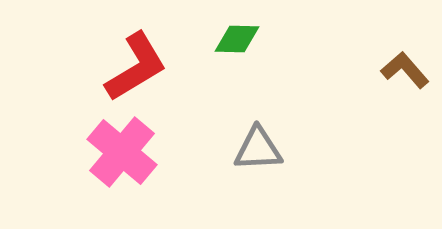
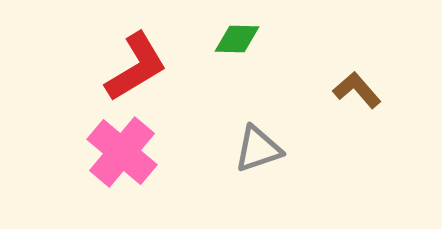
brown L-shape: moved 48 px left, 20 px down
gray triangle: rotated 16 degrees counterclockwise
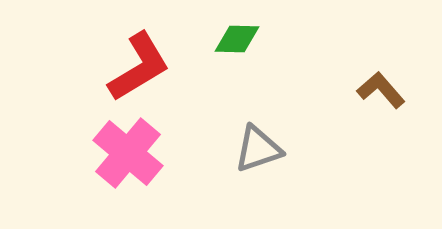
red L-shape: moved 3 px right
brown L-shape: moved 24 px right
pink cross: moved 6 px right, 1 px down
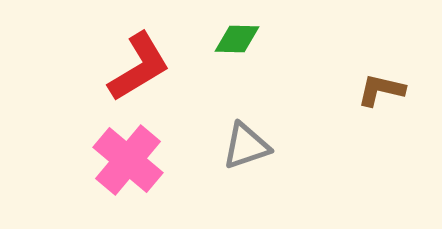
brown L-shape: rotated 36 degrees counterclockwise
gray triangle: moved 12 px left, 3 px up
pink cross: moved 7 px down
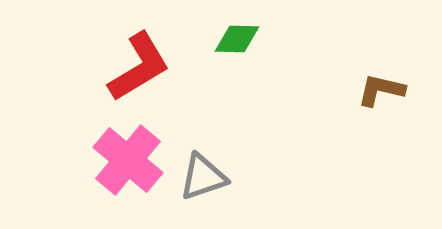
gray triangle: moved 43 px left, 31 px down
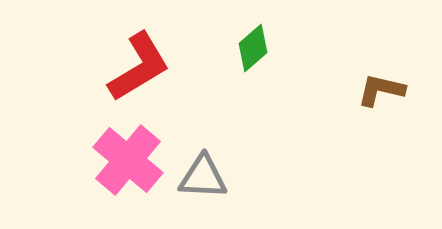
green diamond: moved 16 px right, 9 px down; rotated 42 degrees counterclockwise
gray triangle: rotated 22 degrees clockwise
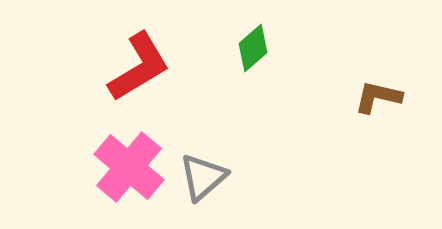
brown L-shape: moved 3 px left, 7 px down
pink cross: moved 1 px right, 7 px down
gray triangle: rotated 44 degrees counterclockwise
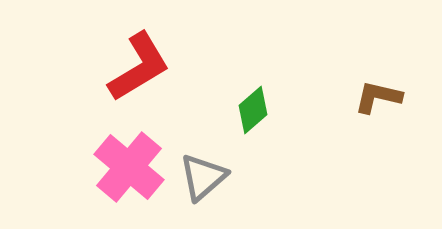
green diamond: moved 62 px down
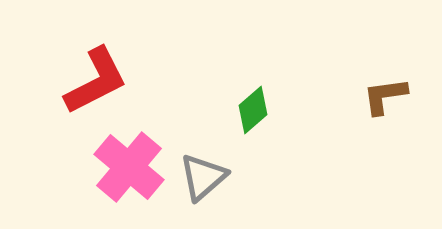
red L-shape: moved 43 px left, 14 px down; rotated 4 degrees clockwise
brown L-shape: moved 7 px right, 1 px up; rotated 21 degrees counterclockwise
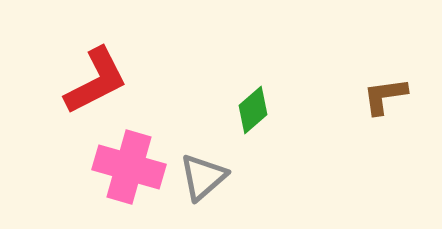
pink cross: rotated 24 degrees counterclockwise
